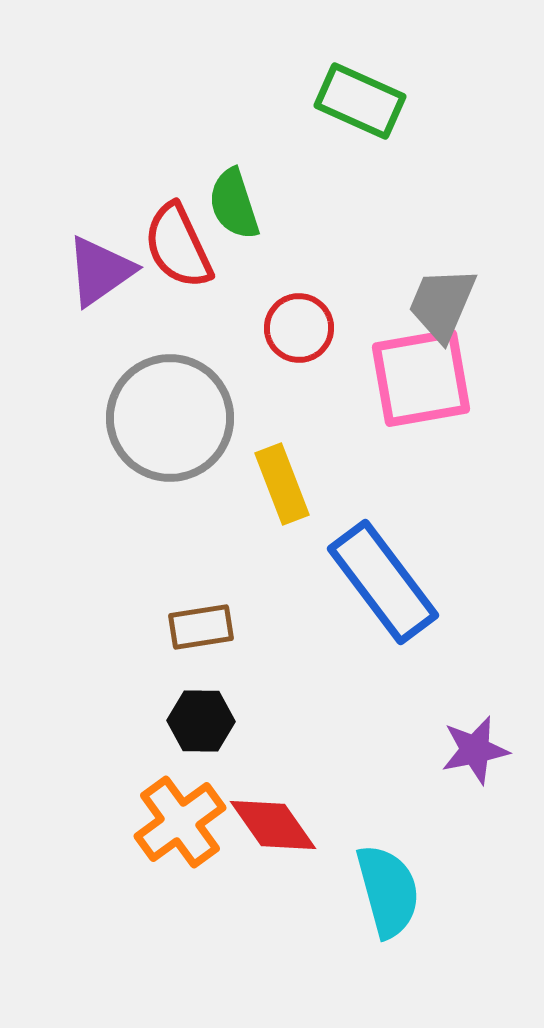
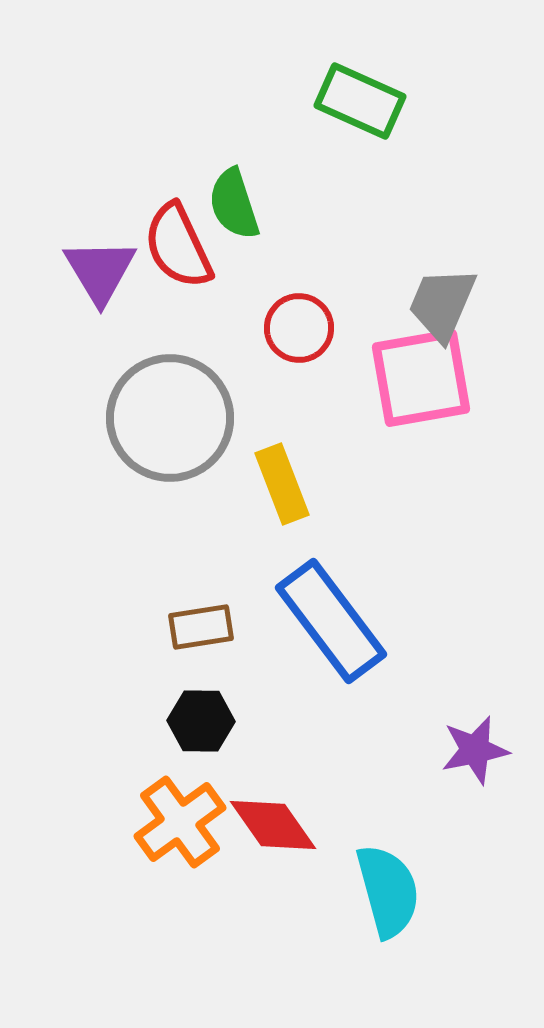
purple triangle: rotated 26 degrees counterclockwise
blue rectangle: moved 52 px left, 39 px down
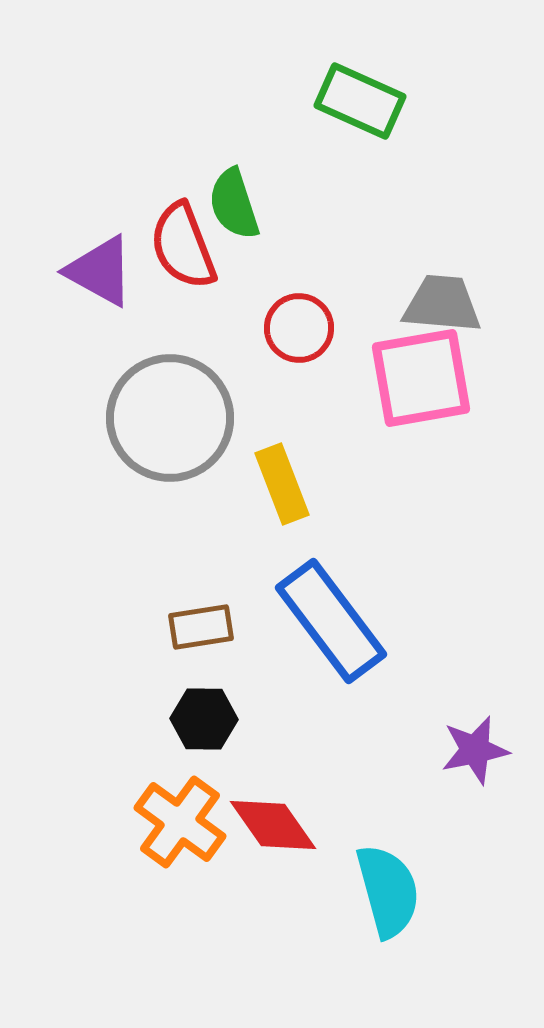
red semicircle: moved 5 px right; rotated 4 degrees clockwise
purple triangle: rotated 30 degrees counterclockwise
gray trapezoid: rotated 72 degrees clockwise
black hexagon: moved 3 px right, 2 px up
orange cross: rotated 18 degrees counterclockwise
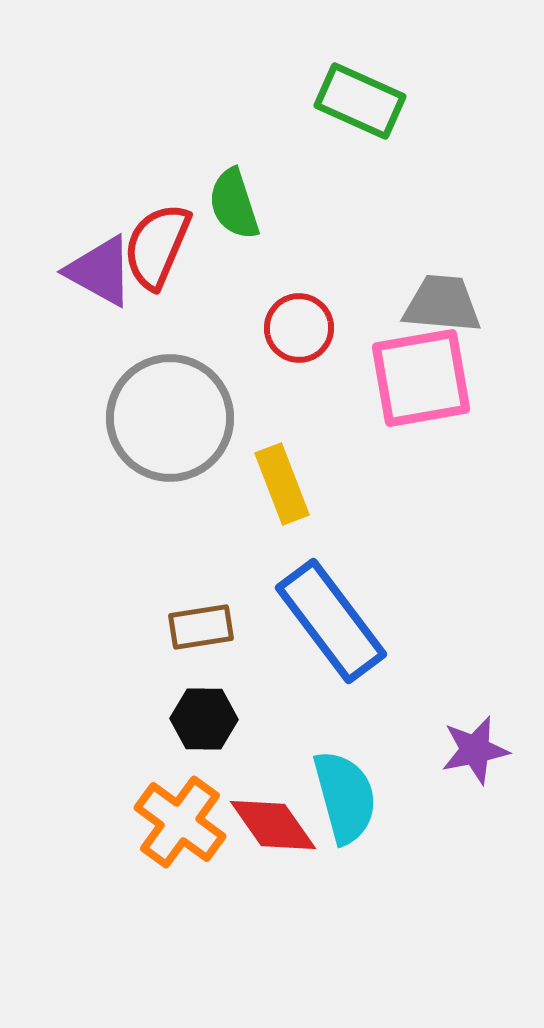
red semicircle: moved 26 px left; rotated 44 degrees clockwise
cyan semicircle: moved 43 px left, 94 px up
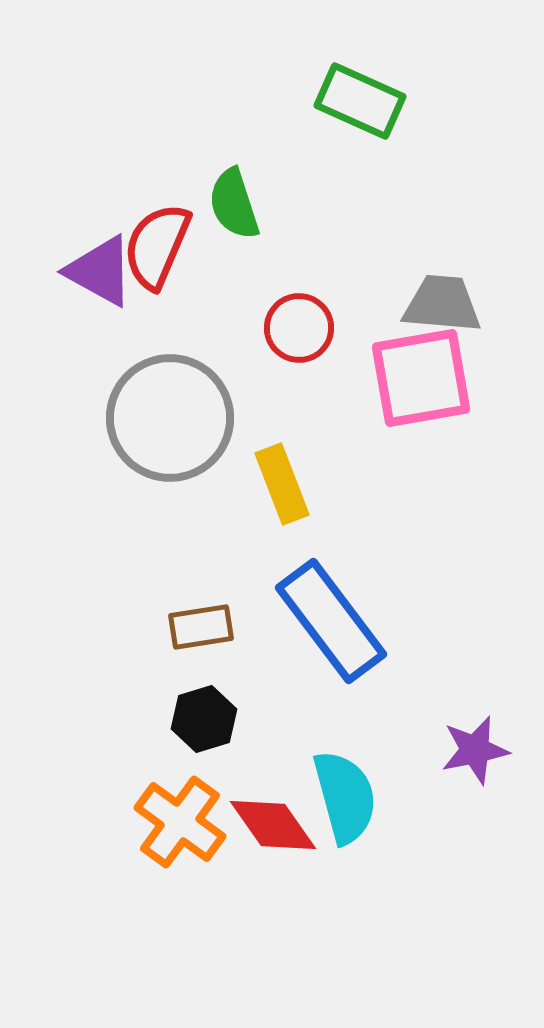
black hexagon: rotated 18 degrees counterclockwise
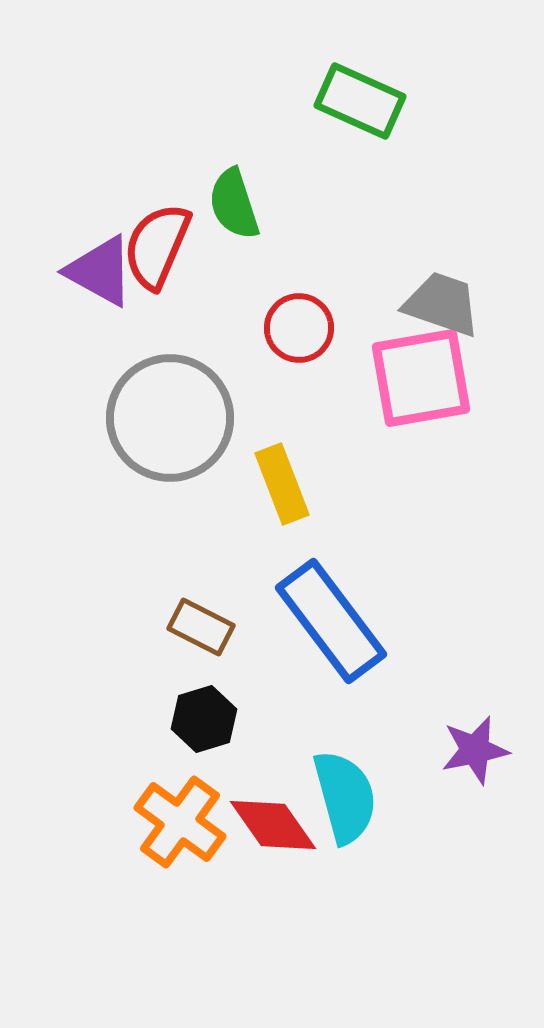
gray trapezoid: rotated 14 degrees clockwise
brown rectangle: rotated 36 degrees clockwise
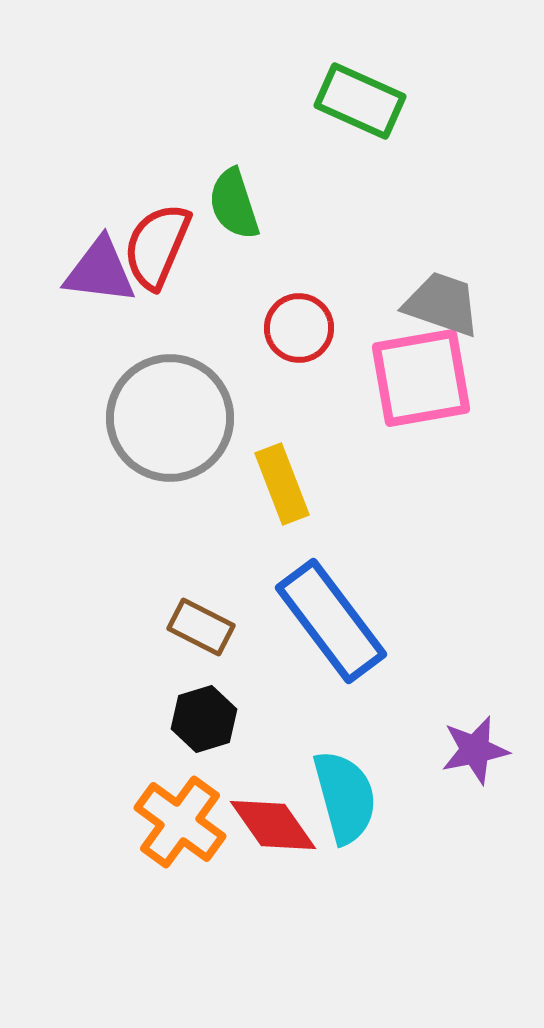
purple triangle: rotated 22 degrees counterclockwise
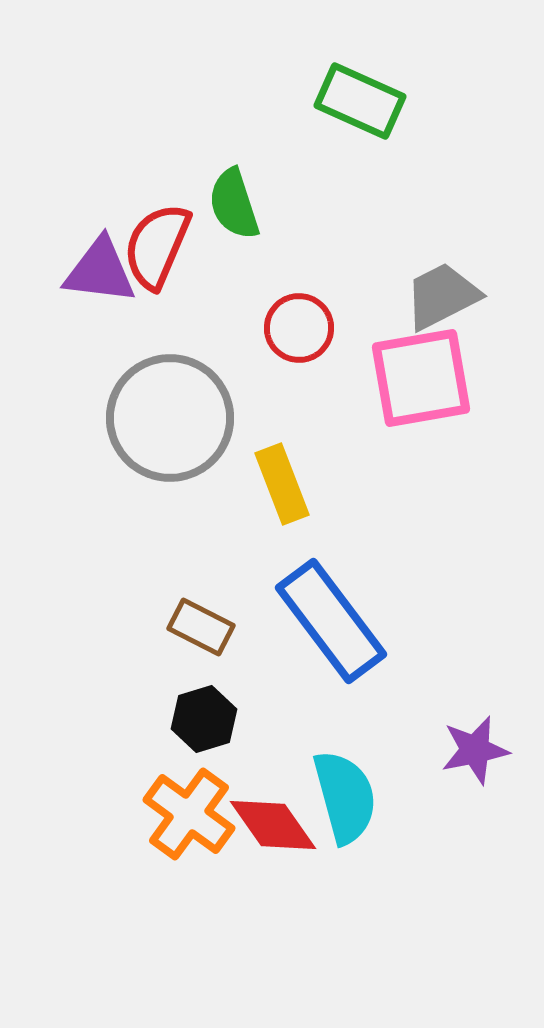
gray trapezoid: moved 8 px up; rotated 46 degrees counterclockwise
orange cross: moved 9 px right, 8 px up
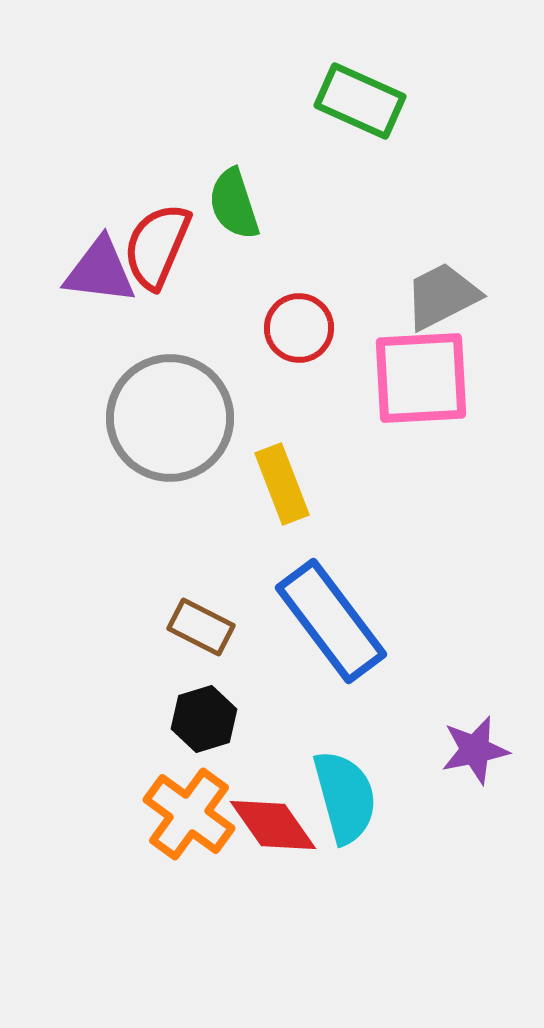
pink square: rotated 7 degrees clockwise
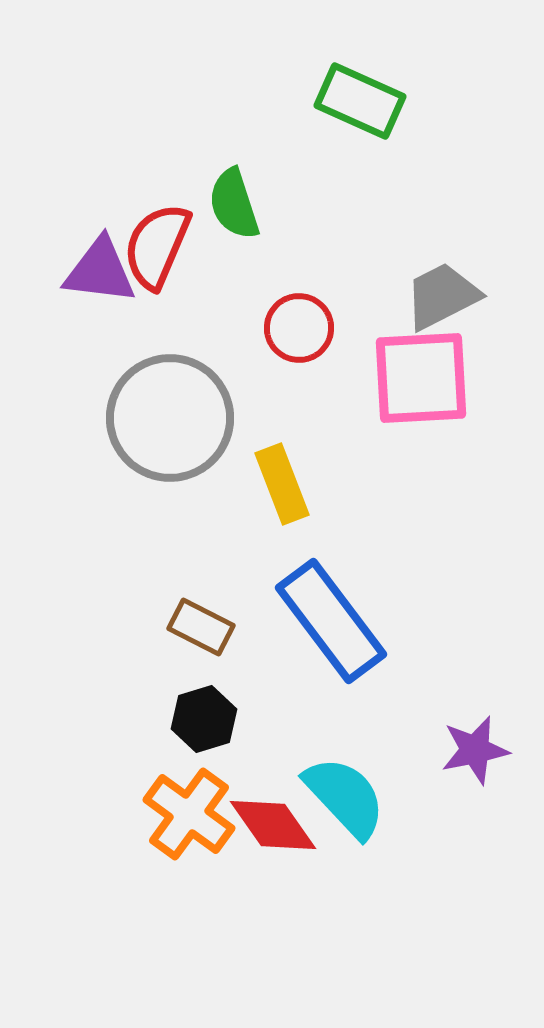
cyan semicircle: rotated 28 degrees counterclockwise
